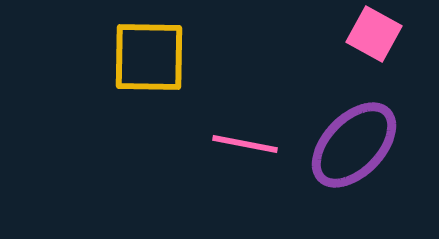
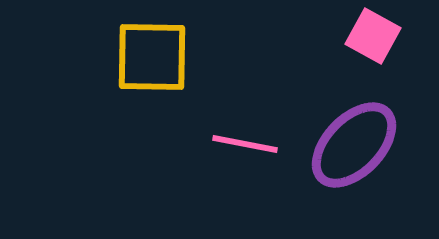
pink square: moved 1 px left, 2 px down
yellow square: moved 3 px right
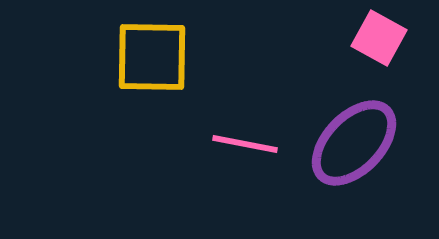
pink square: moved 6 px right, 2 px down
purple ellipse: moved 2 px up
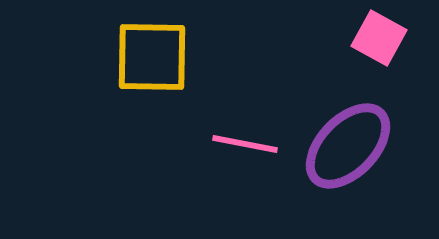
purple ellipse: moved 6 px left, 3 px down
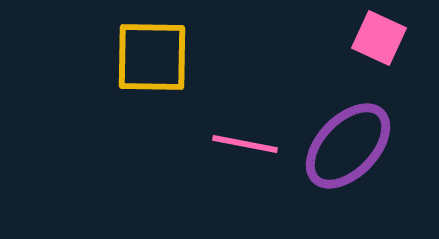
pink square: rotated 4 degrees counterclockwise
